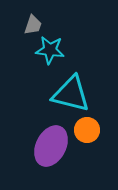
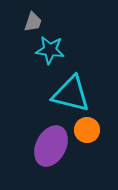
gray trapezoid: moved 3 px up
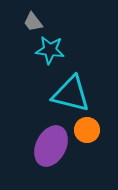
gray trapezoid: rotated 125 degrees clockwise
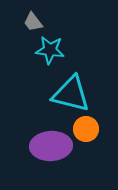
orange circle: moved 1 px left, 1 px up
purple ellipse: rotated 60 degrees clockwise
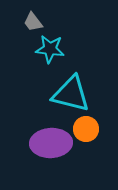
cyan star: moved 1 px up
purple ellipse: moved 3 px up
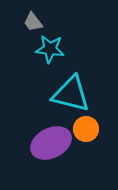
purple ellipse: rotated 24 degrees counterclockwise
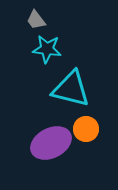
gray trapezoid: moved 3 px right, 2 px up
cyan star: moved 3 px left
cyan triangle: moved 5 px up
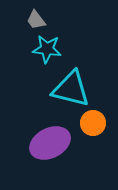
orange circle: moved 7 px right, 6 px up
purple ellipse: moved 1 px left
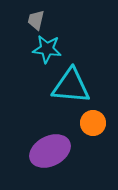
gray trapezoid: rotated 50 degrees clockwise
cyan triangle: moved 3 px up; rotated 9 degrees counterclockwise
purple ellipse: moved 8 px down
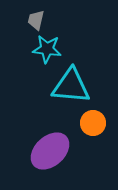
purple ellipse: rotated 15 degrees counterclockwise
